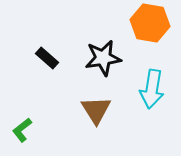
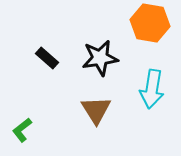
black star: moved 3 px left
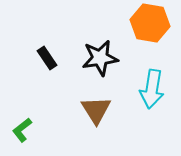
black rectangle: rotated 15 degrees clockwise
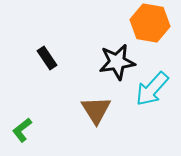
black star: moved 17 px right, 4 px down
cyan arrow: rotated 33 degrees clockwise
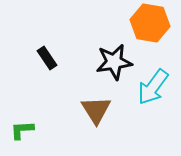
black star: moved 3 px left
cyan arrow: moved 1 px right, 2 px up; rotated 6 degrees counterclockwise
green L-shape: rotated 35 degrees clockwise
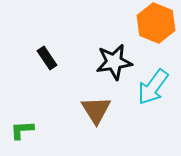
orange hexagon: moved 6 px right; rotated 12 degrees clockwise
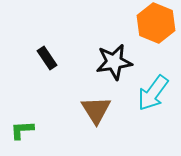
cyan arrow: moved 6 px down
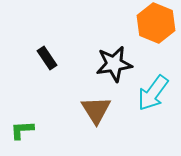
black star: moved 2 px down
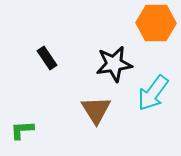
orange hexagon: rotated 21 degrees counterclockwise
